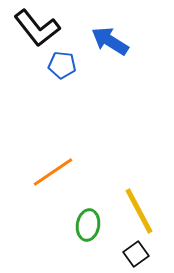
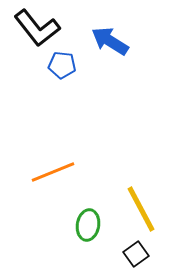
orange line: rotated 12 degrees clockwise
yellow line: moved 2 px right, 2 px up
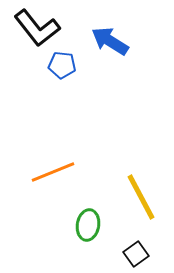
yellow line: moved 12 px up
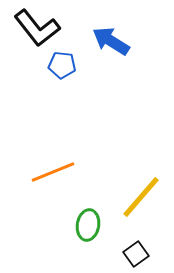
blue arrow: moved 1 px right
yellow line: rotated 69 degrees clockwise
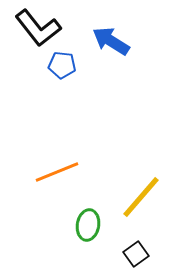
black L-shape: moved 1 px right
orange line: moved 4 px right
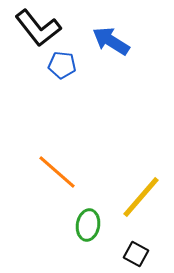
orange line: rotated 63 degrees clockwise
black square: rotated 25 degrees counterclockwise
